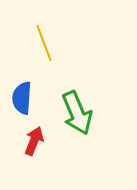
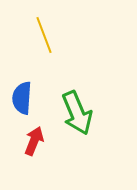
yellow line: moved 8 px up
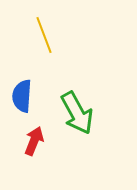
blue semicircle: moved 2 px up
green arrow: rotated 6 degrees counterclockwise
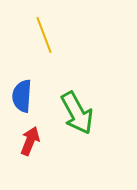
red arrow: moved 4 px left
